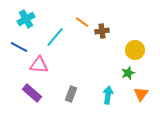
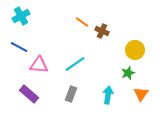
cyan cross: moved 5 px left, 3 px up
brown cross: rotated 32 degrees clockwise
cyan line: moved 20 px right, 27 px down; rotated 15 degrees clockwise
purple rectangle: moved 3 px left, 1 px down
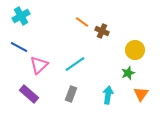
pink triangle: rotated 48 degrees counterclockwise
